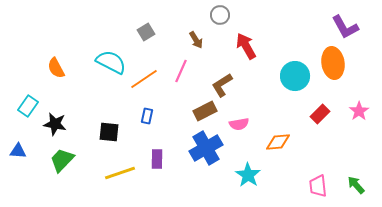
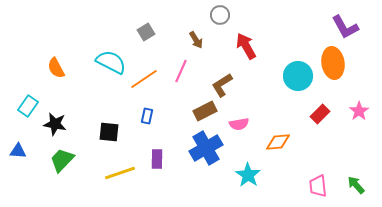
cyan circle: moved 3 px right
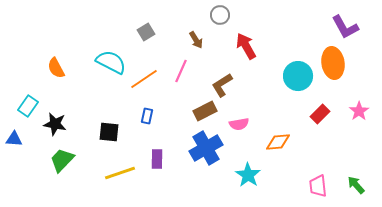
blue triangle: moved 4 px left, 12 px up
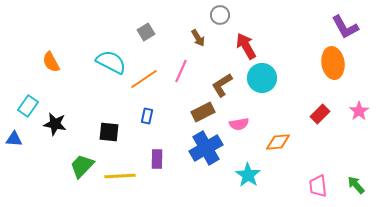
brown arrow: moved 2 px right, 2 px up
orange semicircle: moved 5 px left, 6 px up
cyan circle: moved 36 px left, 2 px down
brown rectangle: moved 2 px left, 1 px down
green trapezoid: moved 20 px right, 6 px down
yellow line: moved 3 px down; rotated 16 degrees clockwise
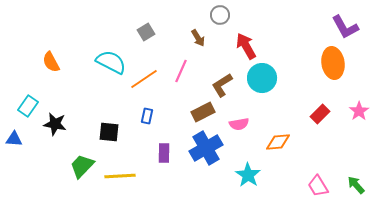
purple rectangle: moved 7 px right, 6 px up
pink trapezoid: rotated 25 degrees counterclockwise
